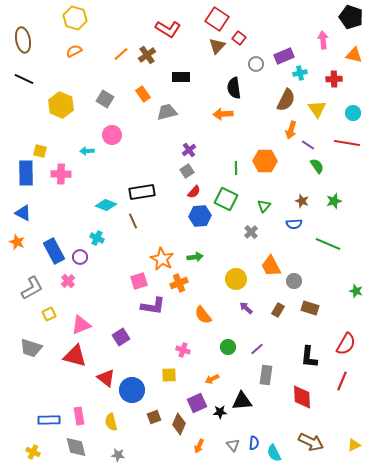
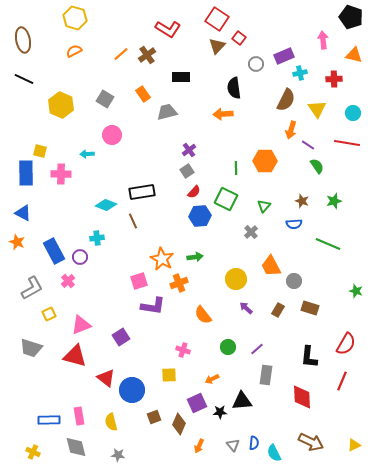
cyan arrow at (87, 151): moved 3 px down
cyan cross at (97, 238): rotated 32 degrees counterclockwise
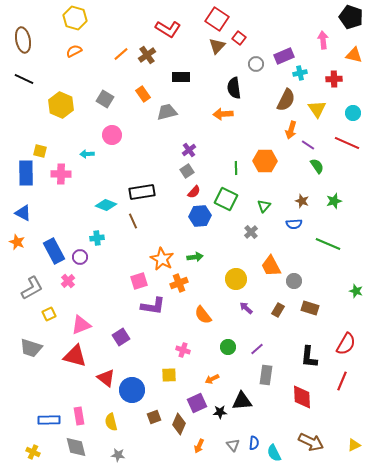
red line at (347, 143): rotated 15 degrees clockwise
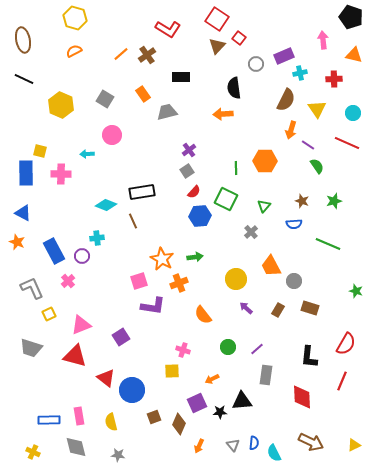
purple circle at (80, 257): moved 2 px right, 1 px up
gray L-shape at (32, 288): rotated 85 degrees counterclockwise
yellow square at (169, 375): moved 3 px right, 4 px up
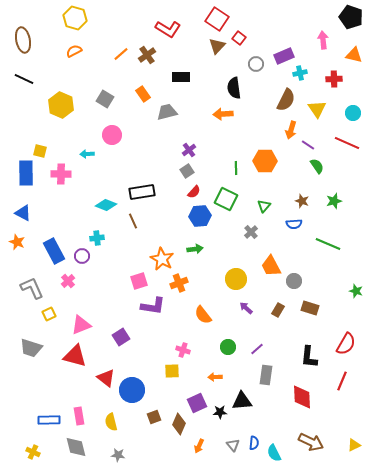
green arrow at (195, 257): moved 8 px up
orange arrow at (212, 379): moved 3 px right, 2 px up; rotated 24 degrees clockwise
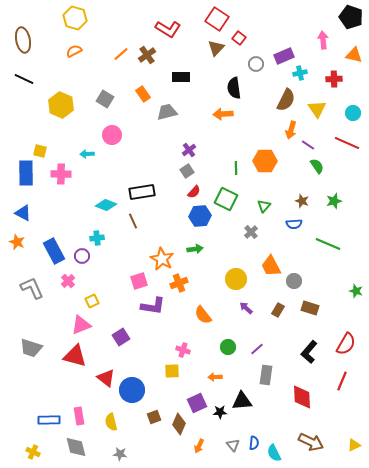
brown triangle at (217, 46): moved 1 px left, 2 px down
yellow square at (49, 314): moved 43 px right, 13 px up
black L-shape at (309, 357): moved 5 px up; rotated 35 degrees clockwise
gray star at (118, 455): moved 2 px right, 1 px up
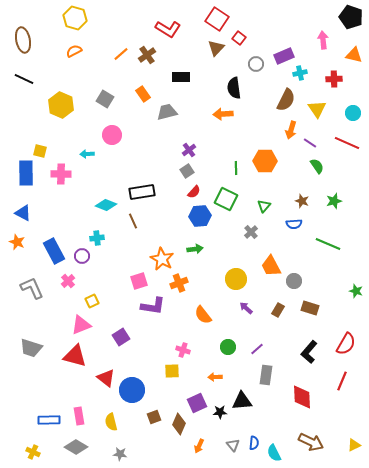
purple line at (308, 145): moved 2 px right, 2 px up
gray diamond at (76, 447): rotated 45 degrees counterclockwise
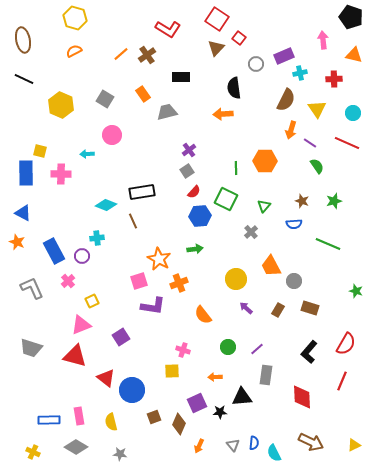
orange star at (162, 259): moved 3 px left
black triangle at (242, 401): moved 4 px up
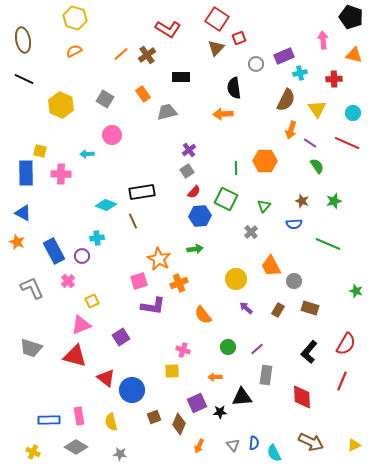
red square at (239, 38): rotated 32 degrees clockwise
